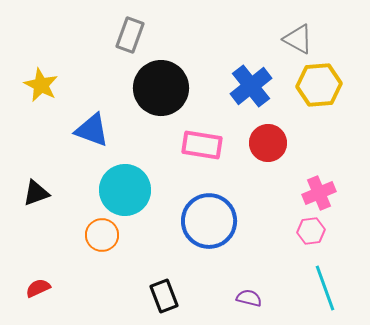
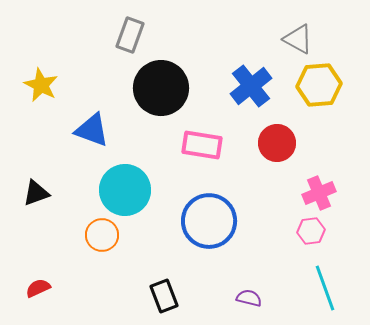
red circle: moved 9 px right
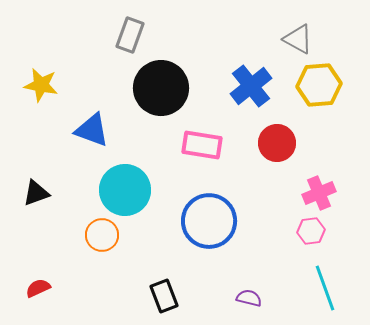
yellow star: rotated 16 degrees counterclockwise
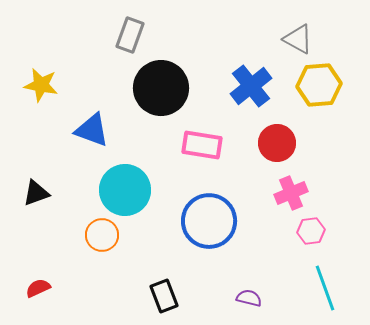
pink cross: moved 28 px left
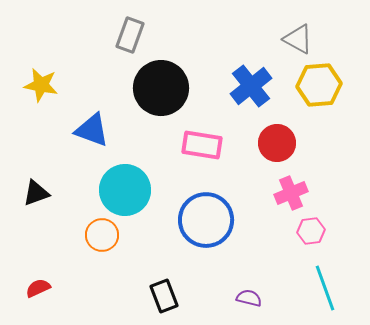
blue circle: moved 3 px left, 1 px up
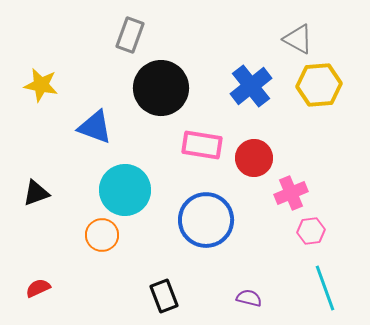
blue triangle: moved 3 px right, 3 px up
red circle: moved 23 px left, 15 px down
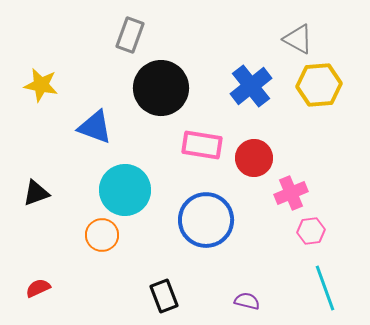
purple semicircle: moved 2 px left, 3 px down
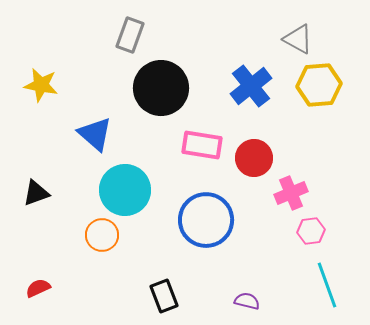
blue triangle: moved 7 px down; rotated 21 degrees clockwise
cyan line: moved 2 px right, 3 px up
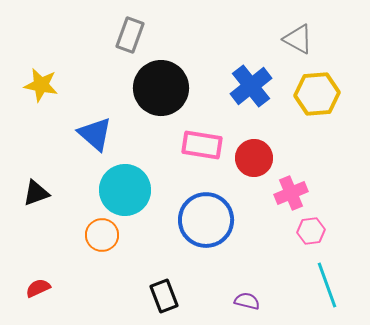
yellow hexagon: moved 2 px left, 9 px down
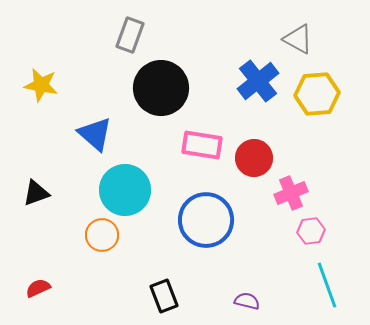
blue cross: moved 7 px right, 5 px up
